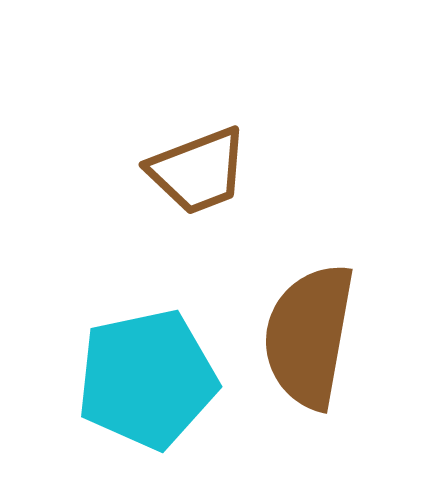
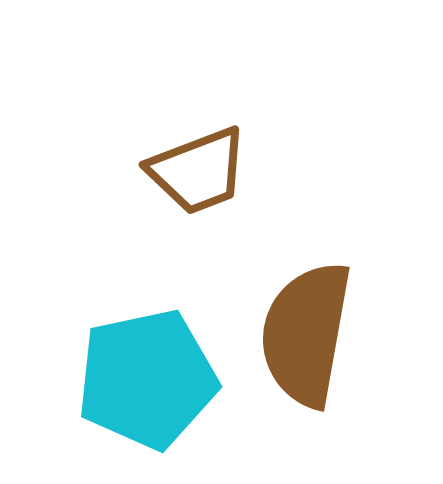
brown semicircle: moved 3 px left, 2 px up
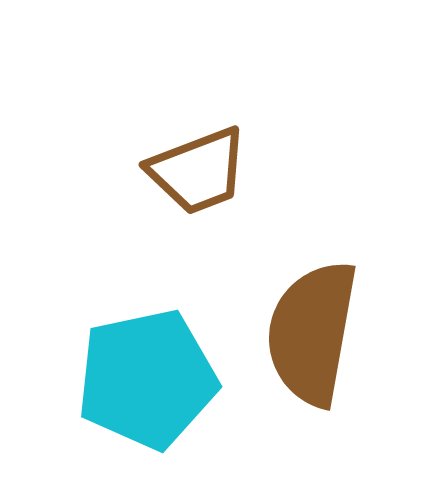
brown semicircle: moved 6 px right, 1 px up
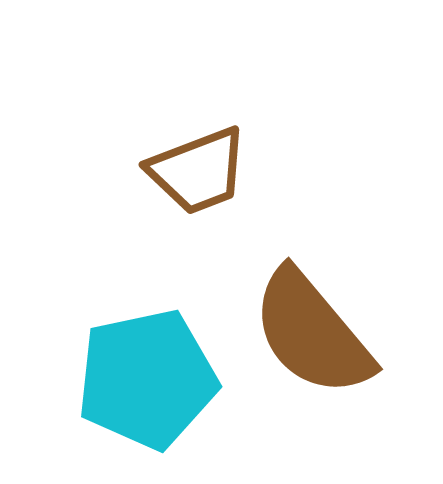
brown semicircle: rotated 50 degrees counterclockwise
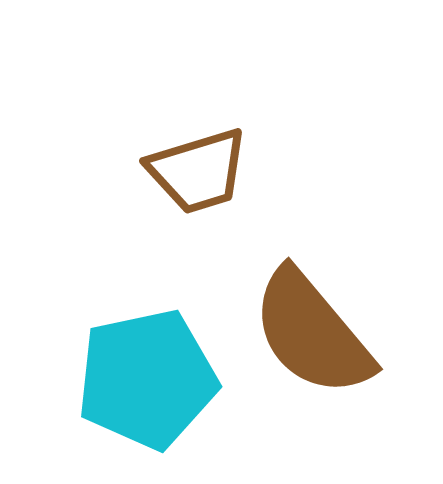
brown trapezoid: rotated 4 degrees clockwise
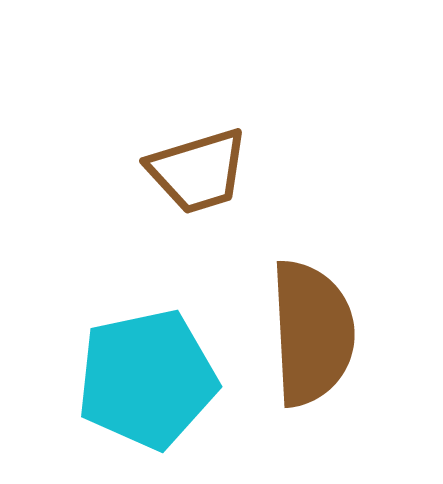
brown semicircle: rotated 143 degrees counterclockwise
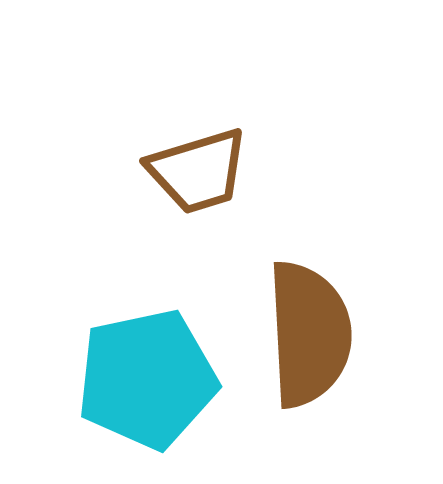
brown semicircle: moved 3 px left, 1 px down
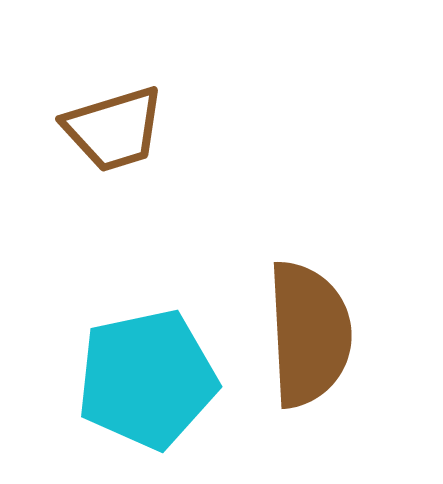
brown trapezoid: moved 84 px left, 42 px up
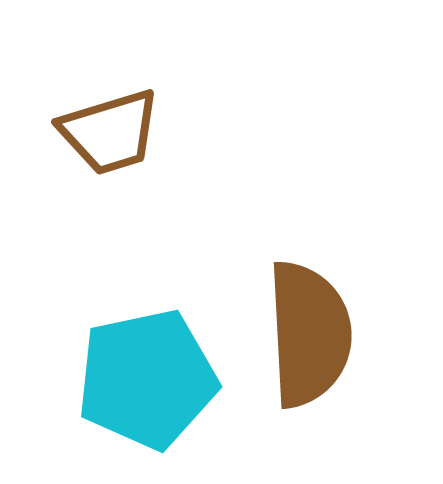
brown trapezoid: moved 4 px left, 3 px down
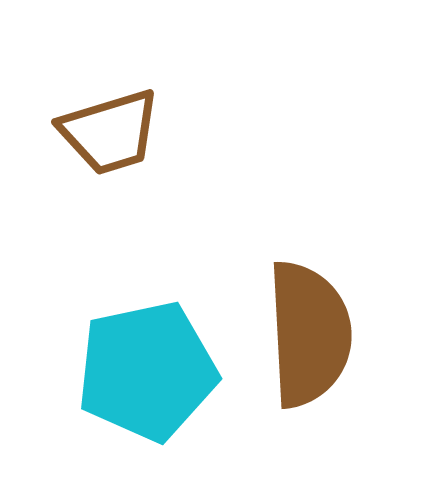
cyan pentagon: moved 8 px up
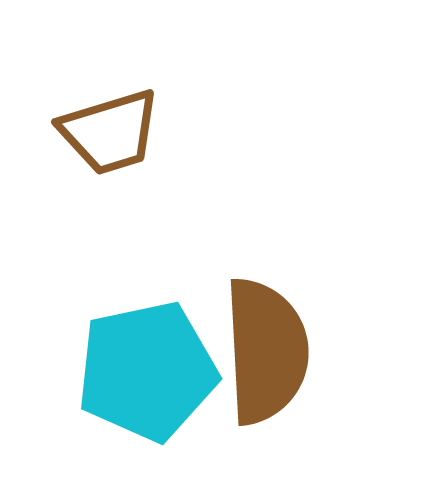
brown semicircle: moved 43 px left, 17 px down
